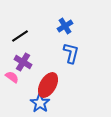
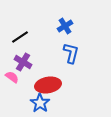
black line: moved 1 px down
red ellipse: rotated 50 degrees clockwise
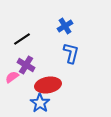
black line: moved 2 px right, 2 px down
purple cross: moved 3 px right, 3 px down
pink semicircle: rotated 72 degrees counterclockwise
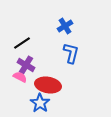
black line: moved 4 px down
pink semicircle: moved 8 px right; rotated 64 degrees clockwise
red ellipse: rotated 20 degrees clockwise
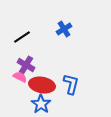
blue cross: moved 1 px left, 3 px down
black line: moved 6 px up
blue L-shape: moved 31 px down
red ellipse: moved 6 px left
blue star: moved 1 px right, 1 px down
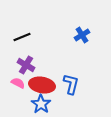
blue cross: moved 18 px right, 6 px down
black line: rotated 12 degrees clockwise
pink semicircle: moved 2 px left, 6 px down
